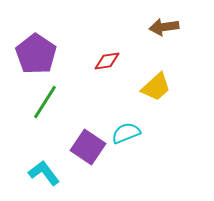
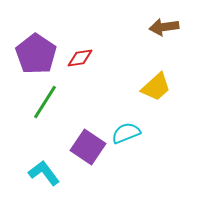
red diamond: moved 27 px left, 3 px up
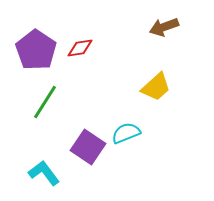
brown arrow: rotated 12 degrees counterclockwise
purple pentagon: moved 4 px up
red diamond: moved 10 px up
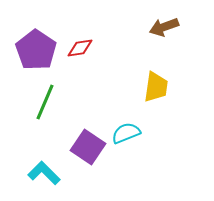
yellow trapezoid: rotated 40 degrees counterclockwise
green line: rotated 9 degrees counterclockwise
cyan L-shape: rotated 8 degrees counterclockwise
